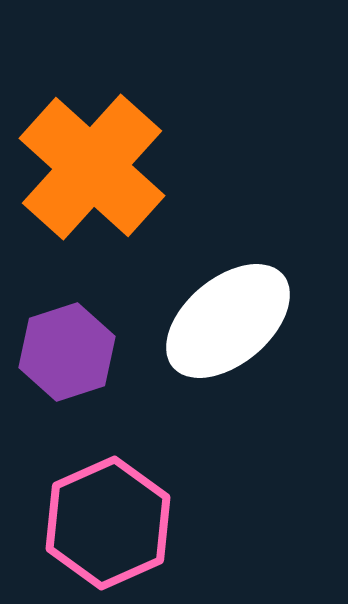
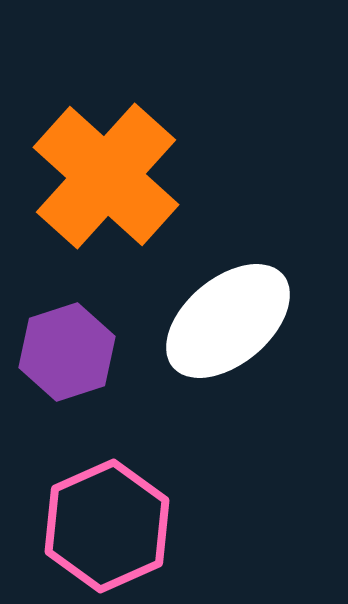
orange cross: moved 14 px right, 9 px down
pink hexagon: moved 1 px left, 3 px down
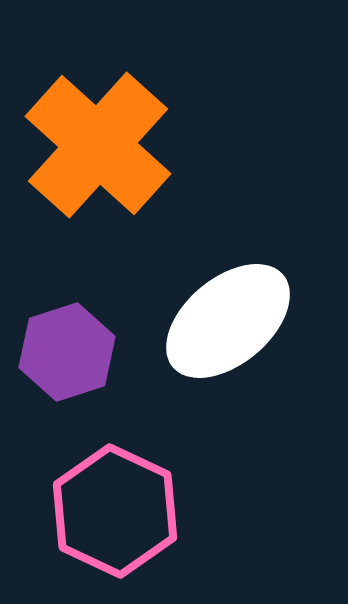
orange cross: moved 8 px left, 31 px up
pink hexagon: moved 8 px right, 15 px up; rotated 11 degrees counterclockwise
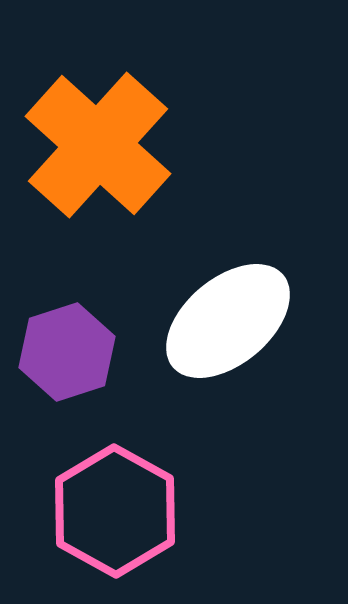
pink hexagon: rotated 4 degrees clockwise
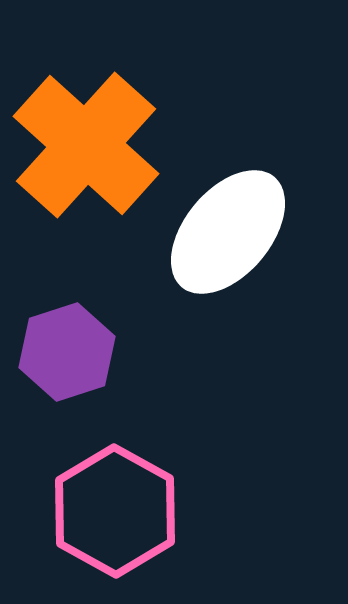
orange cross: moved 12 px left
white ellipse: moved 89 px up; rotated 10 degrees counterclockwise
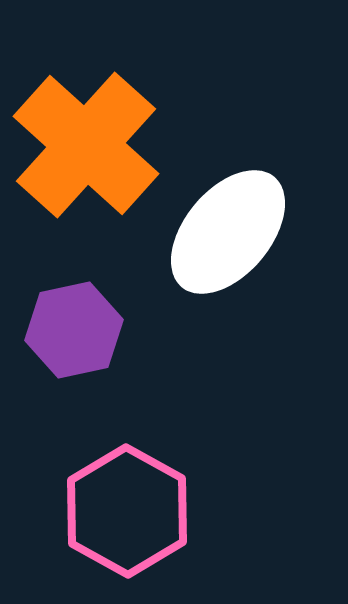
purple hexagon: moved 7 px right, 22 px up; rotated 6 degrees clockwise
pink hexagon: moved 12 px right
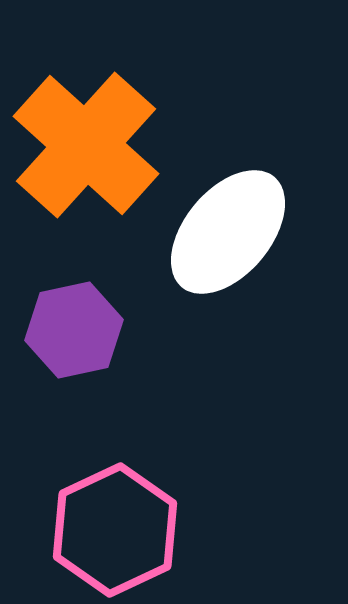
pink hexagon: moved 12 px left, 19 px down; rotated 6 degrees clockwise
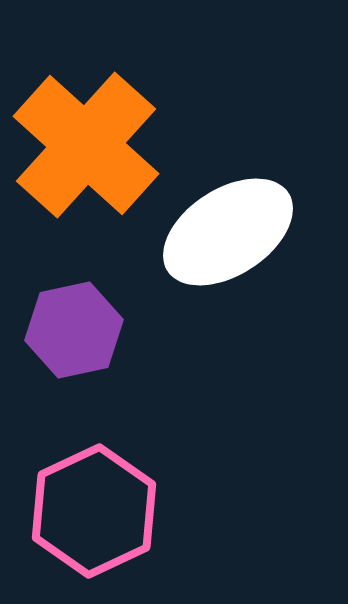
white ellipse: rotated 17 degrees clockwise
pink hexagon: moved 21 px left, 19 px up
